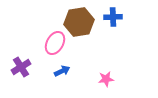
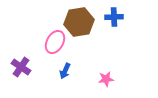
blue cross: moved 1 px right
pink ellipse: moved 1 px up
purple cross: rotated 24 degrees counterclockwise
blue arrow: moved 3 px right; rotated 140 degrees clockwise
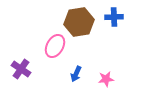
pink ellipse: moved 4 px down
purple cross: moved 2 px down
blue arrow: moved 11 px right, 3 px down
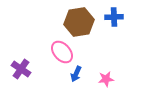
pink ellipse: moved 7 px right, 6 px down; rotated 70 degrees counterclockwise
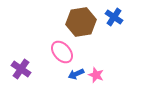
blue cross: rotated 36 degrees clockwise
brown hexagon: moved 2 px right
blue arrow: rotated 42 degrees clockwise
pink star: moved 10 px left, 4 px up; rotated 28 degrees clockwise
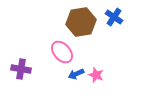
purple cross: rotated 24 degrees counterclockwise
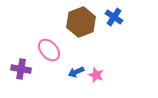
brown hexagon: rotated 12 degrees counterclockwise
pink ellipse: moved 13 px left, 2 px up
blue arrow: moved 2 px up
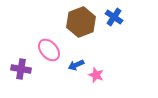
blue arrow: moved 7 px up
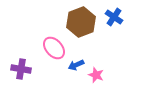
pink ellipse: moved 5 px right, 2 px up
